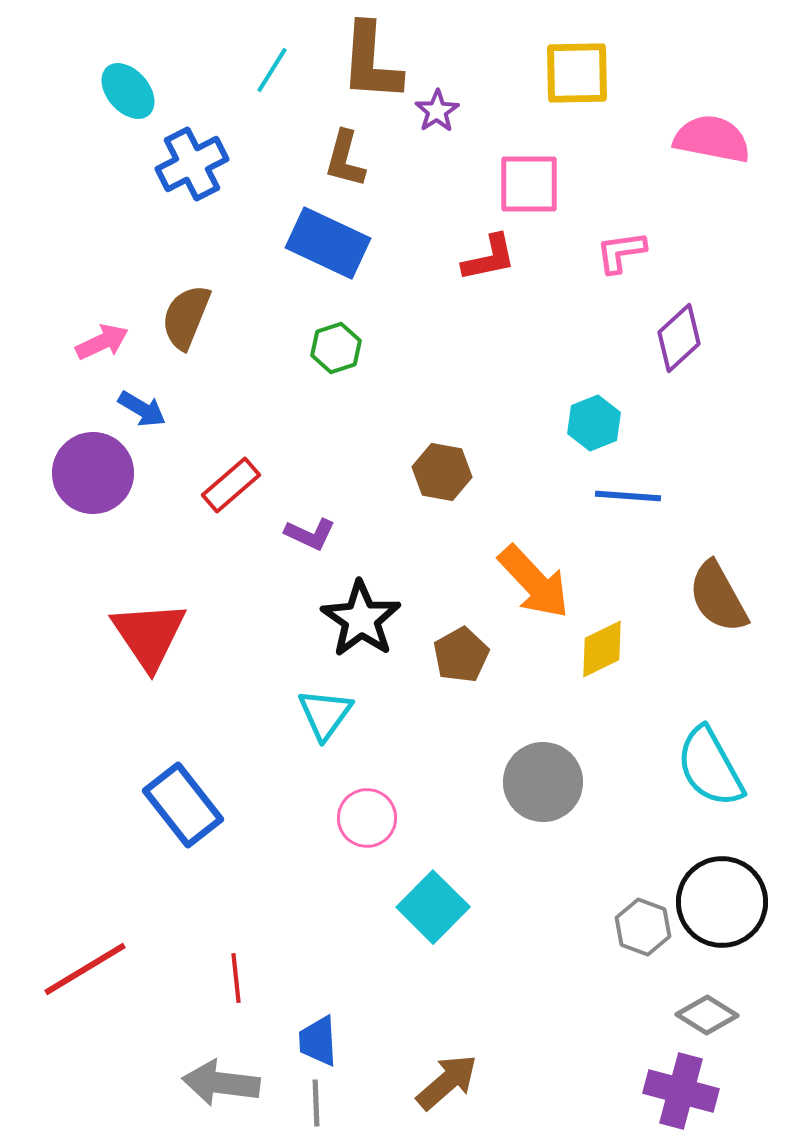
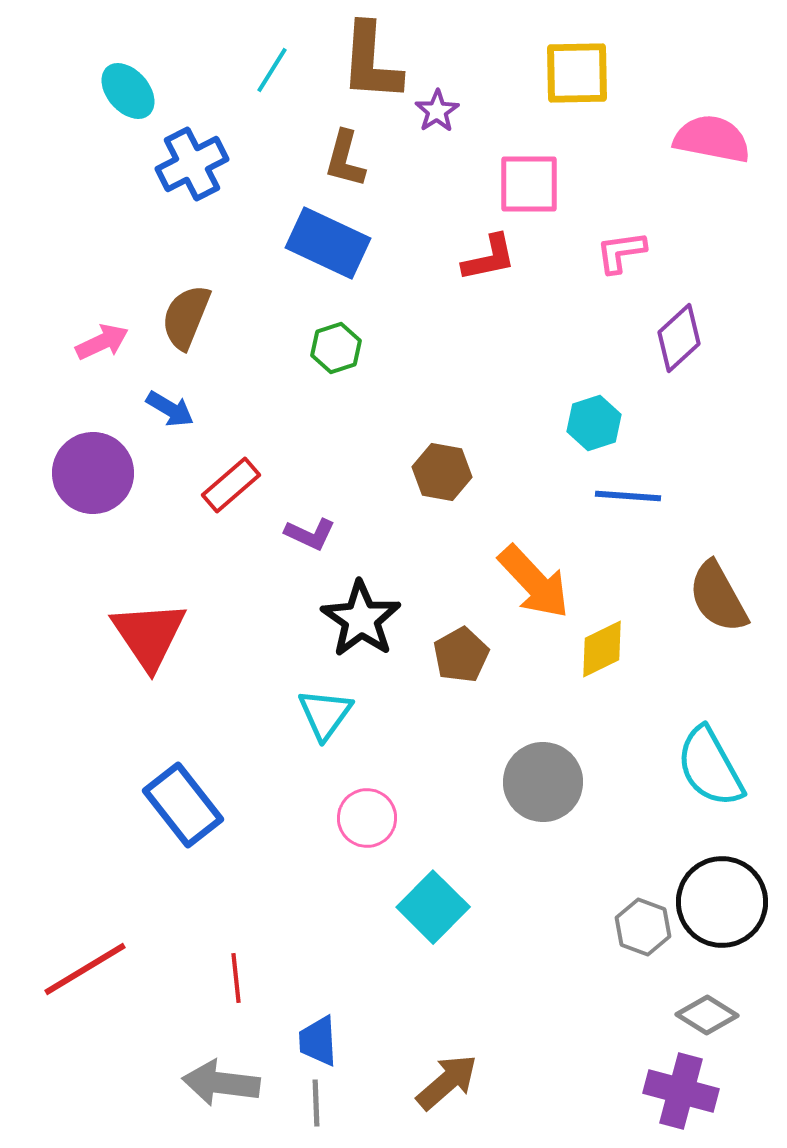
blue arrow at (142, 409): moved 28 px right
cyan hexagon at (594, 423): rotated 4 degrees clockwise
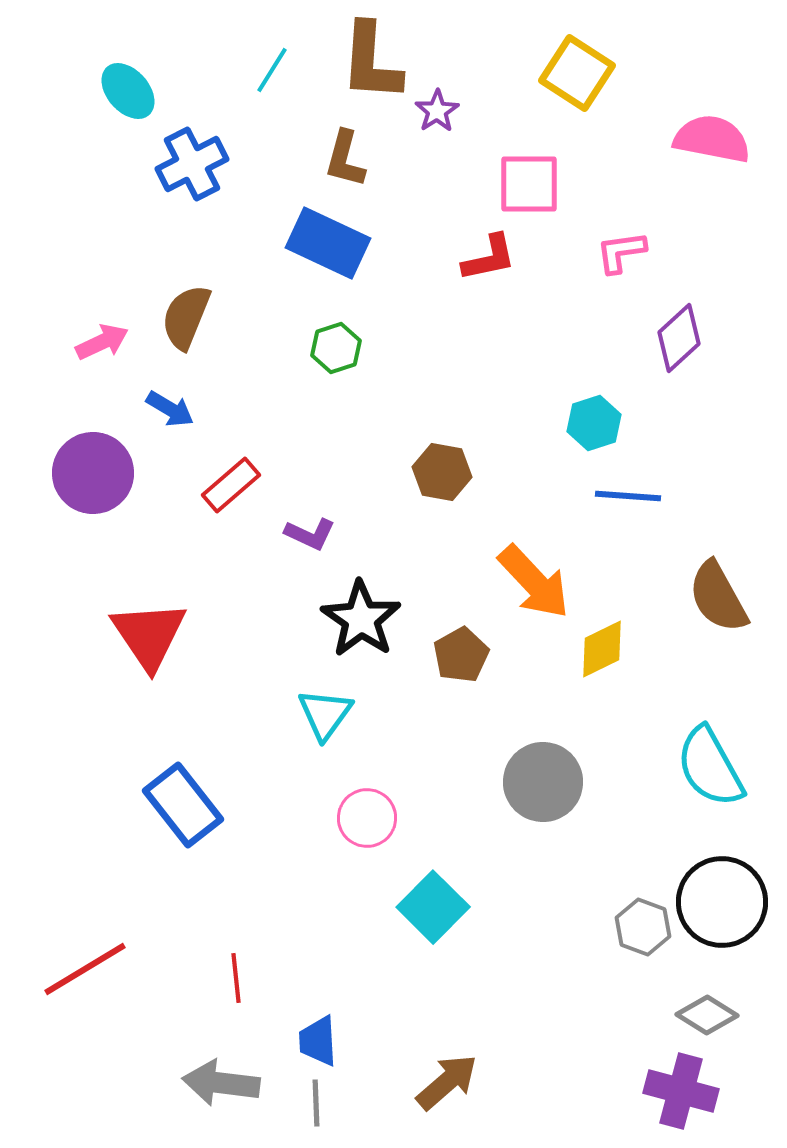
yellow square at (577, 73): rotated 34 degrees clockwise
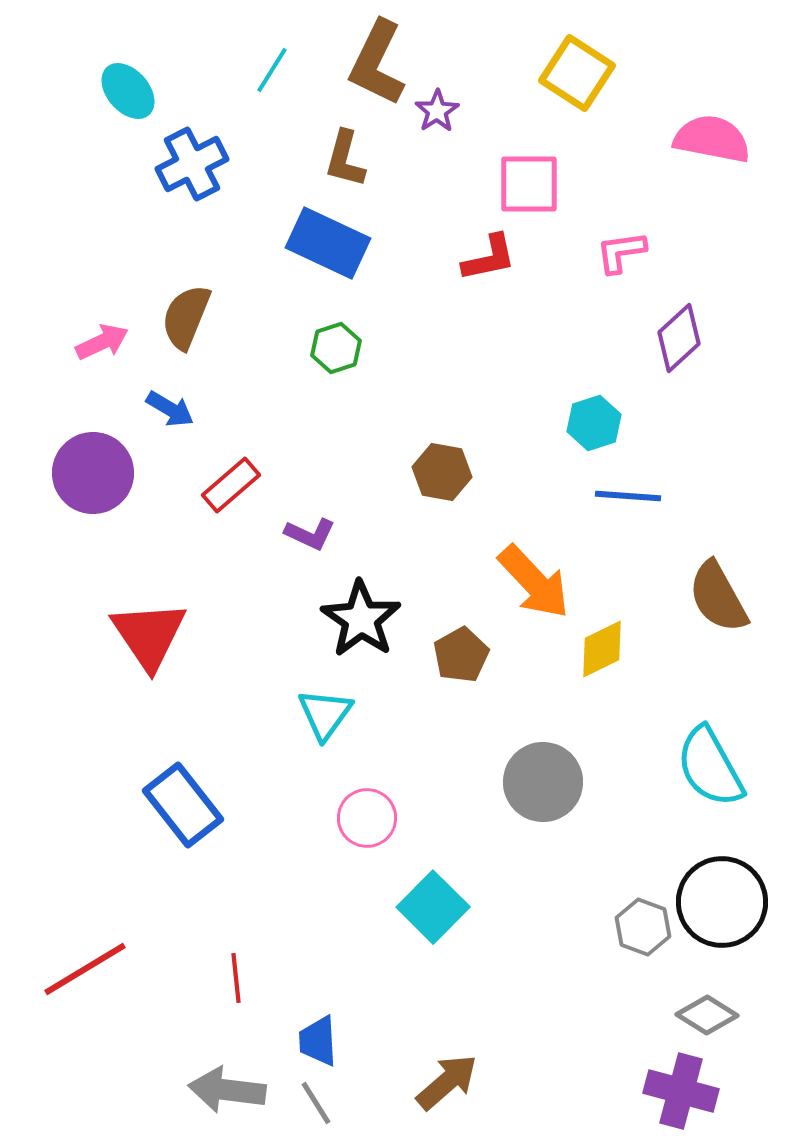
brown L-shape at (371, 62): moved 6 px right, 1 px down; rotated 22 degrees clockwise
gray arrow at (221, 1083): moved 6 px right, 7 px down
gray line at (316, 1103): rotated 30 degrees counterclockwise
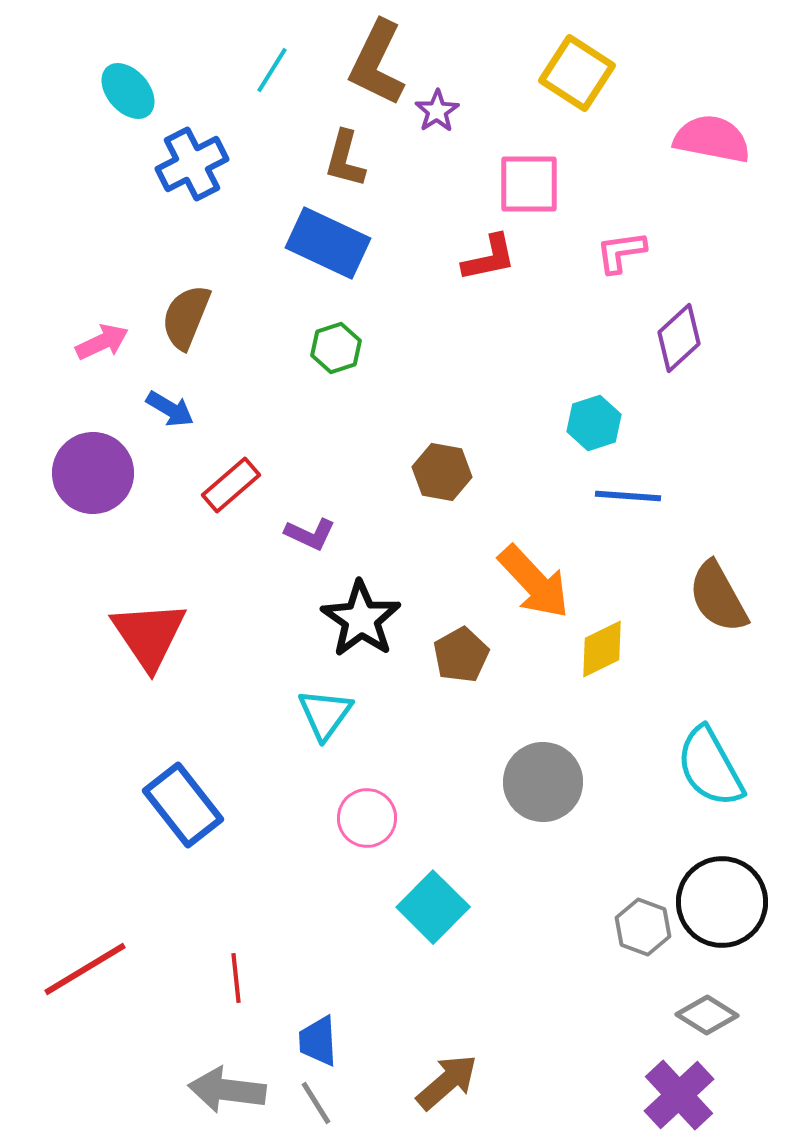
purple cross at (681, 1091): moved 2 px left, 4 px down; rotated 32 degrees clockwise
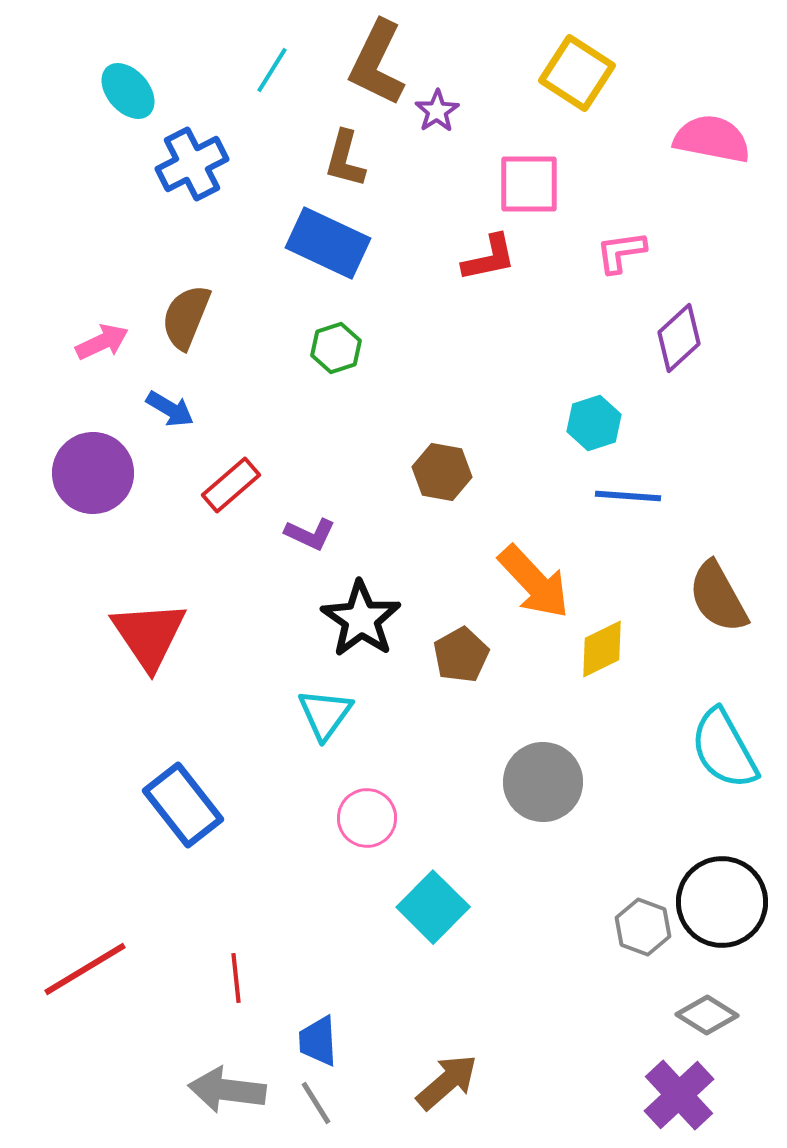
cyan semicircle at (710, 767): moved 14 px right, 18 px up
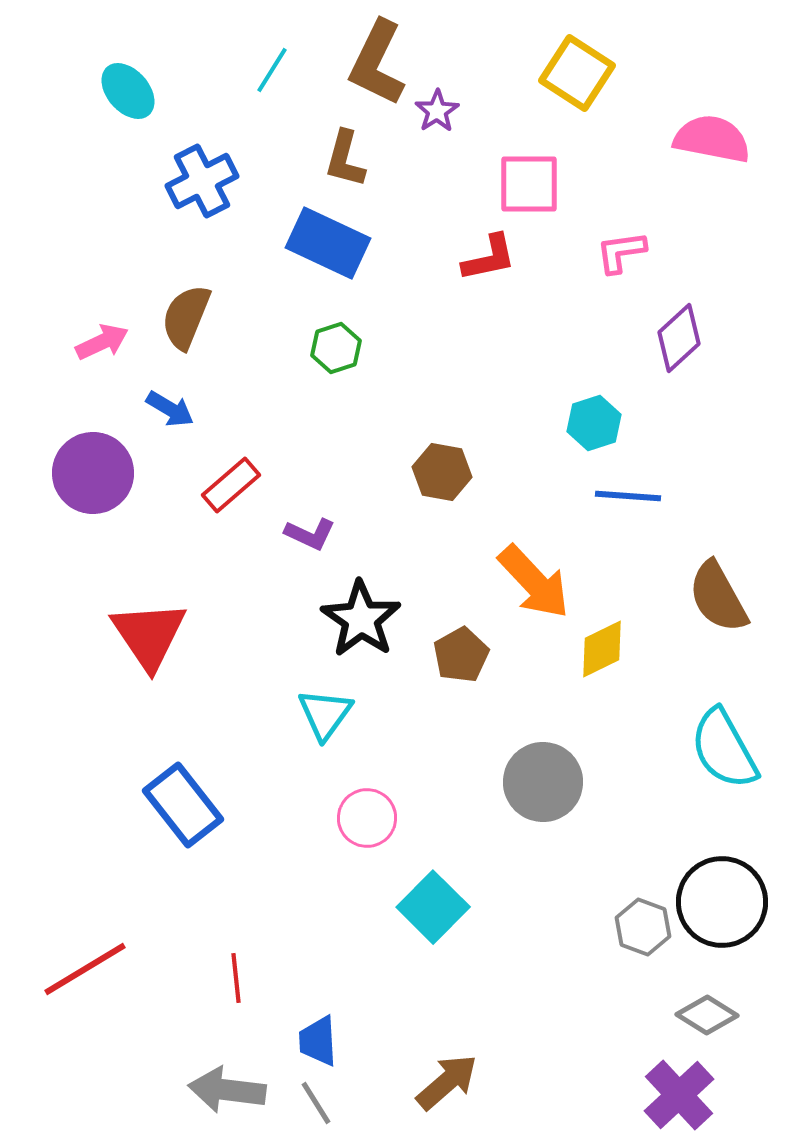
blue cross at (192, 164): moved 10 px right, 17 px down
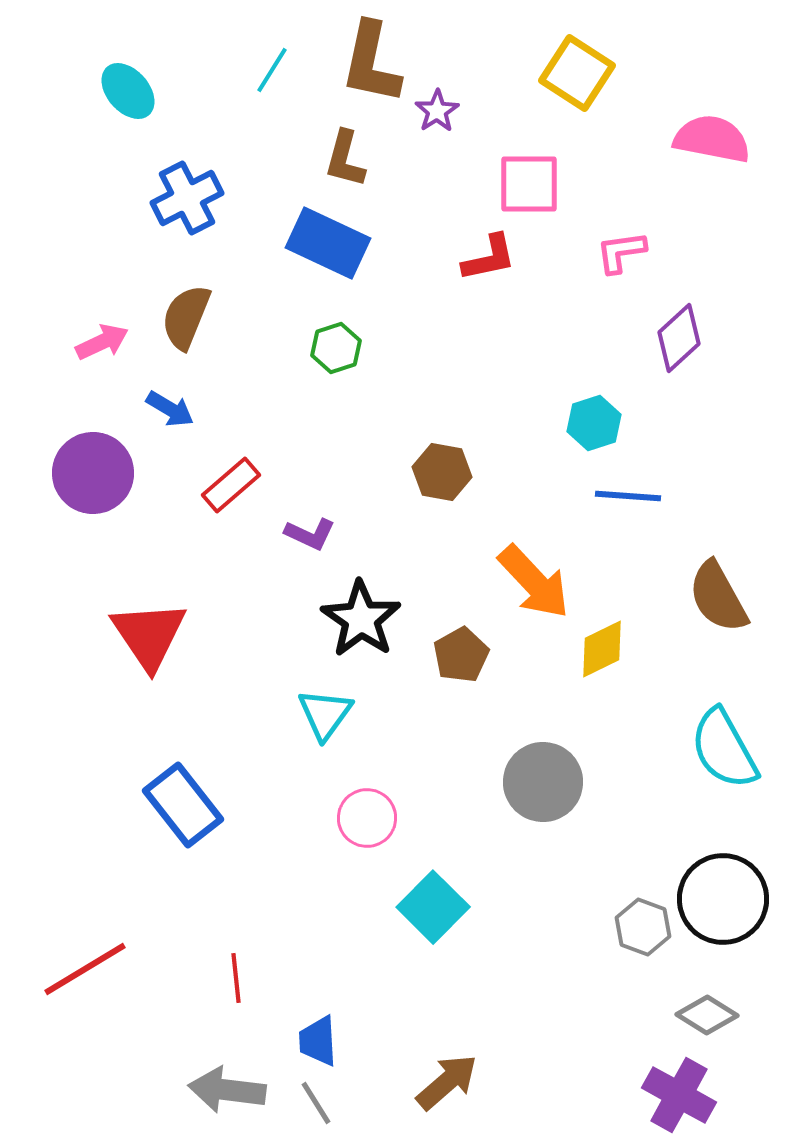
brown L-shape at (377, 63): moved 6 px left; rotated 14 degrees counterclockwise
blue cross at (202, 181): moved 15 px left, 17 px down
black circle at (722, 902): moved 1 px right, 3 px up
purple cross at (679, 1095): rotated 18 degrees counterclockwise
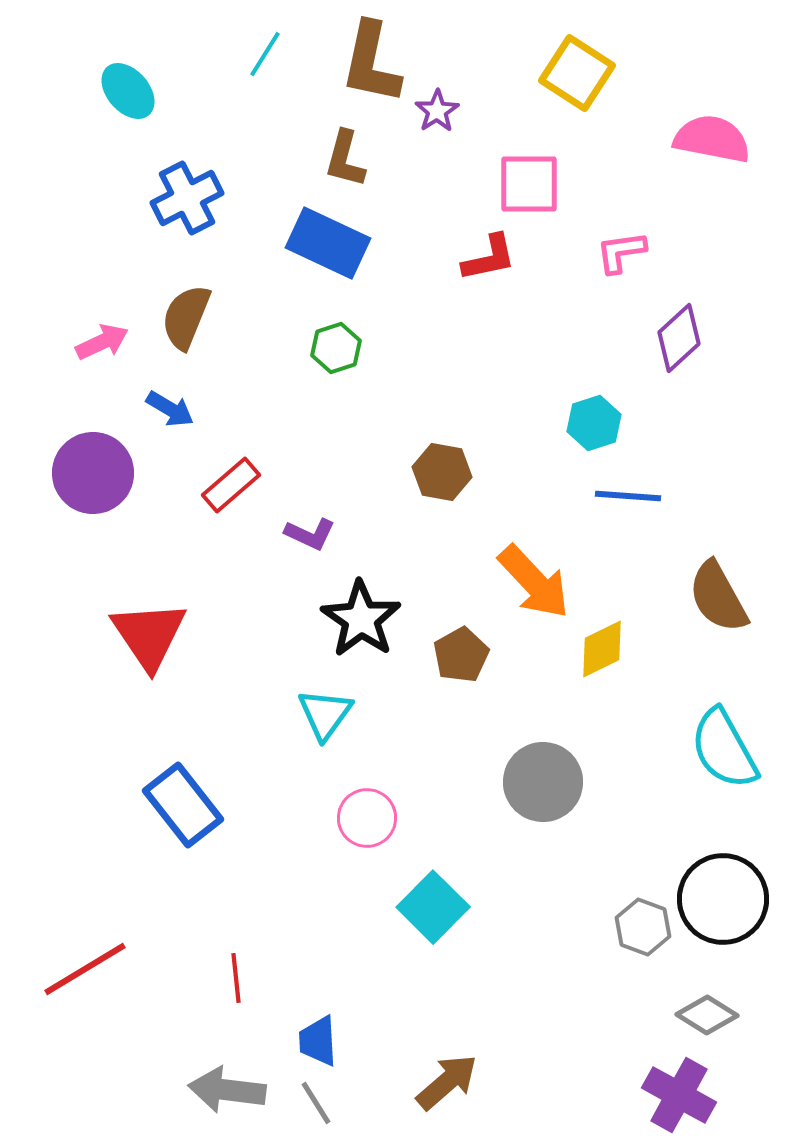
cyan line at (272, 70): moved 7 px left, 16 px up
